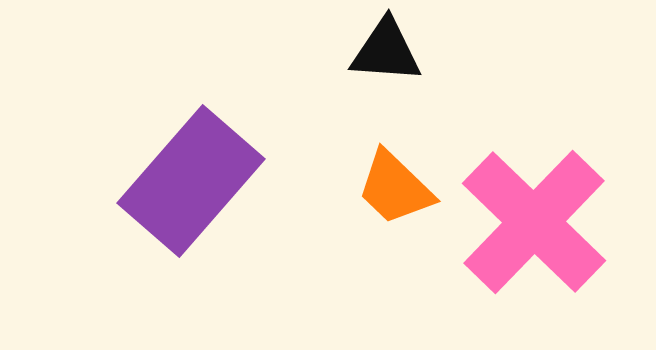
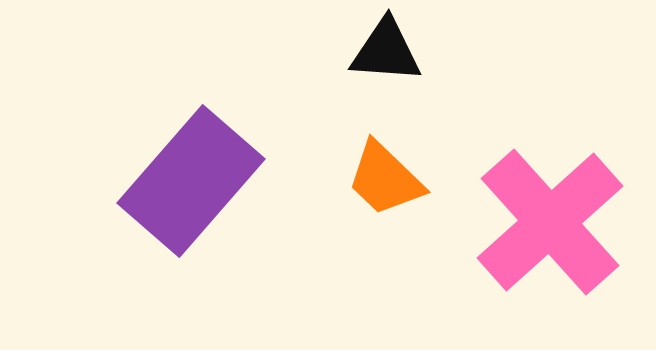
orange trapezoid: moved 10 px left, 9 px up
pink cross: moved 16 px right; rotated 4 degrees clockwise
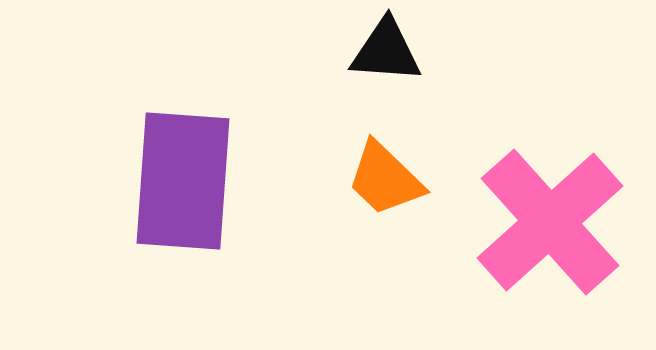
purple rectangle: moved 8 px left; rotated 37 degrees counterclockwise
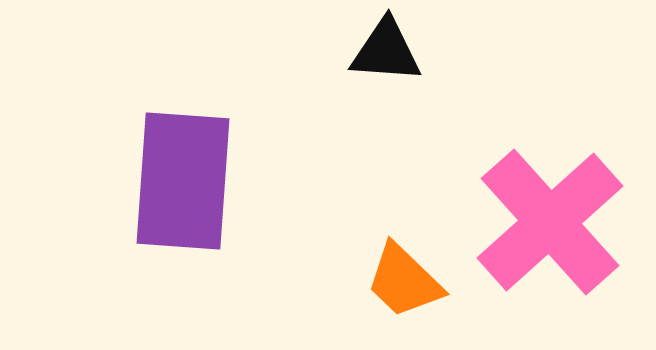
orange trapezoid: moved 19 px right, 102 px down
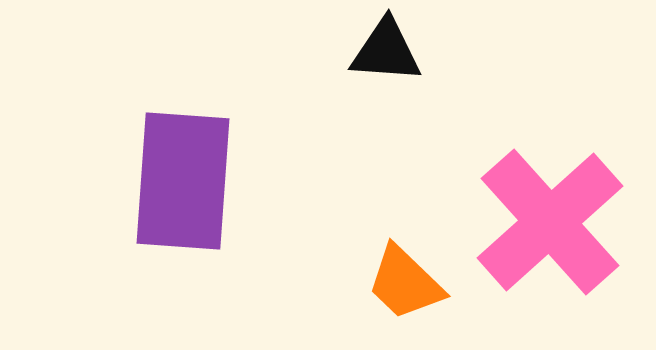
orange trapezoid: moved 1 px right, 2 px down
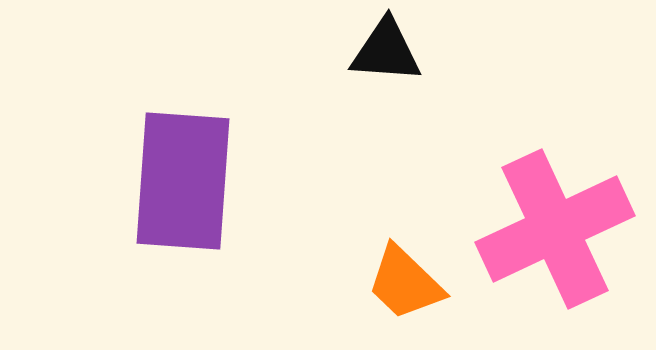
pink cross: moved 5 px right, 7 px down; rotated 17 degrees clockwise
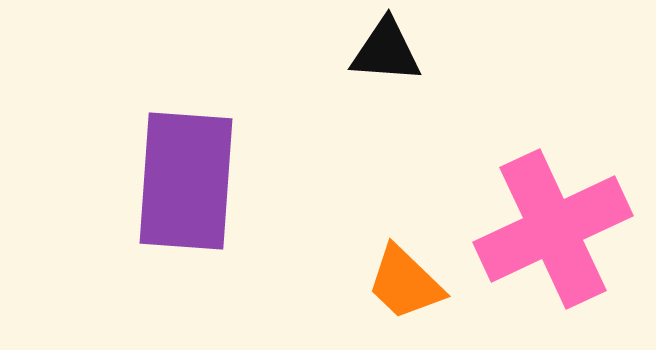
purple rectangle: moved 3 px right
pink cross: moved 2 px left
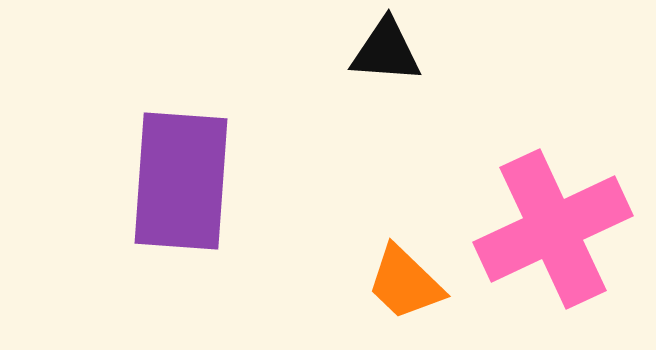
purple rectangle: moved 5 px left
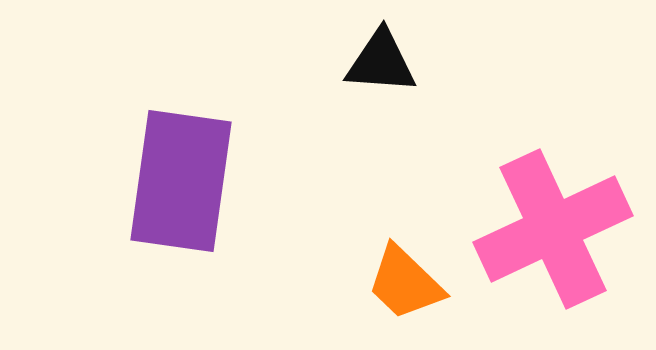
black triangle: moved 5 px left, 11 px down
purple rectangle: rotated 4 degrees clockwise
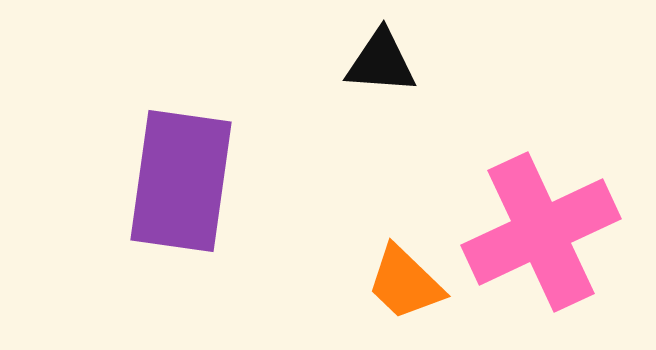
pink cross: moved 12 px left, 3 px down
